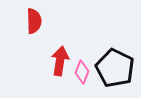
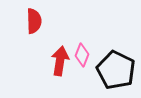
black pentagon: moved 1 px right, 2 px down
pink diamond: moved 17 px up
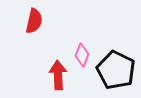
red semicircle: rotated 15 degrees clockwise
red arrow: moved 2 px left, 14 px down; rotated 12 degrees counterclockwise
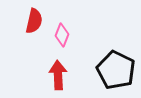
pink diamond: moved 20 px left, 20 px up
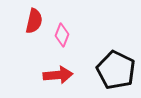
red arrow: rotated 88 degrees clockwise
